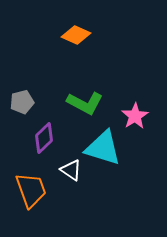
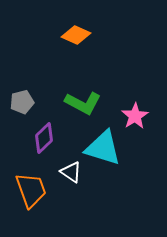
green L-shape: moved 2 px left
white triangle: moved 2 px down
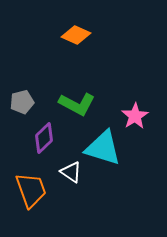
green L-shape: moved 6 px left, 1 px down
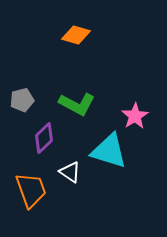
orange diamond: rotated 8 degrees counterclockwise
gray pentagon: moved 2 px up
cyan triangle: moved 6 px right, 3 px down
white triangle: moved 1 px left
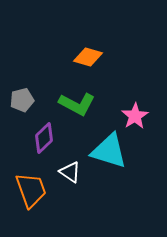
orange diamond: moved 12 px right, 22 px down
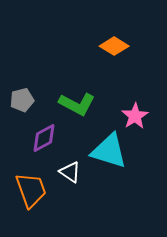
orange diamond: moved 26 px right, 11 px up; rotated 16 degrees clockwise
purple diamond: rotated 16 degrees clockwise
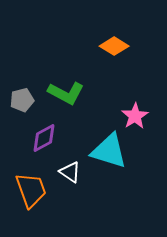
green L-shape: moved 11 px left, 11 px up
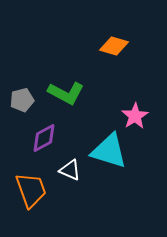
orange diamond: rotated 16 degrees counterclockwise
white triangle: moved 2 px up; rotated 10 degrees counterclockwise
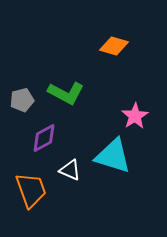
cyan triangle: moved 4 px right, 5 px down
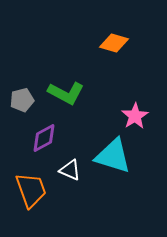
orange diamond: moved 3 px up
